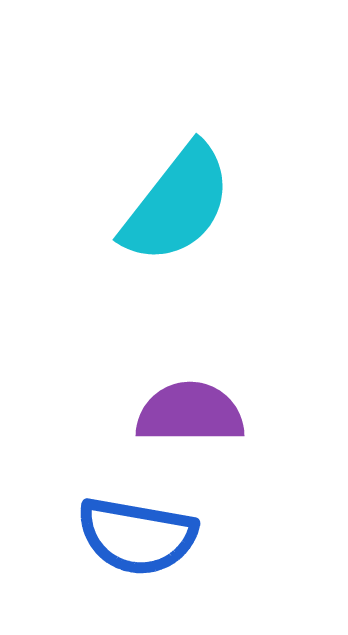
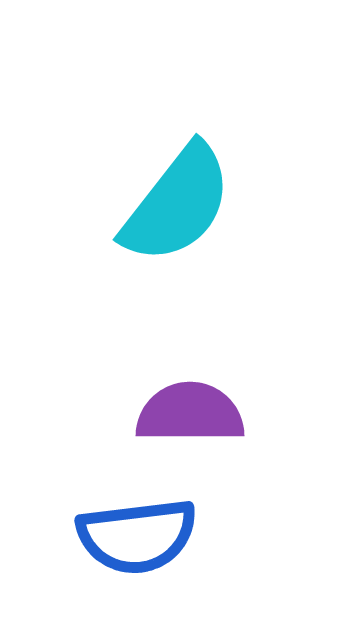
blue semicircle: rotated 17 degrees counterclockwise
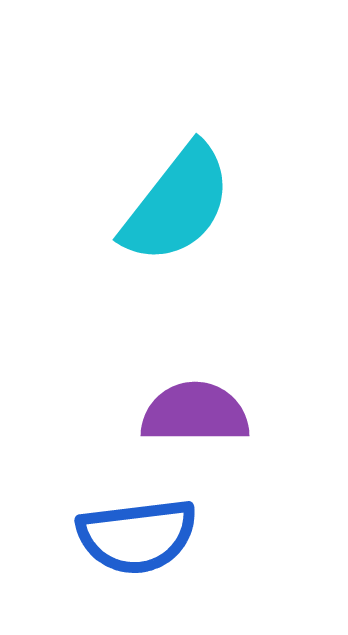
purple semicircle: moved 5 px right
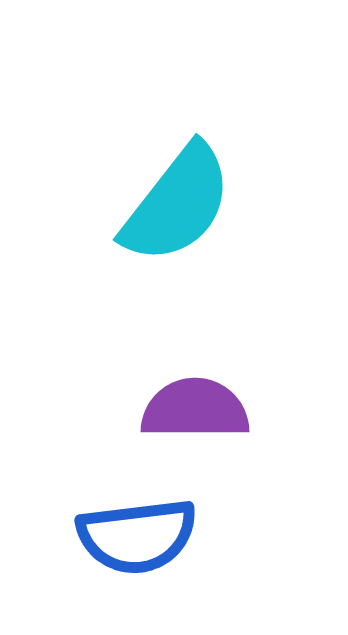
purple semicircle: moved 4 px up
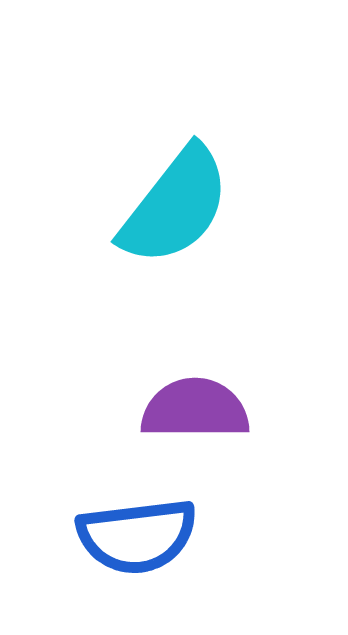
cyan semicircle: moved 2 px left, 2 px down
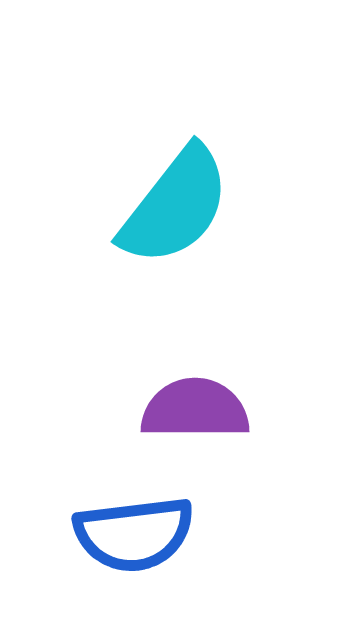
blue semicircle: moved 3 px left, 2 px up
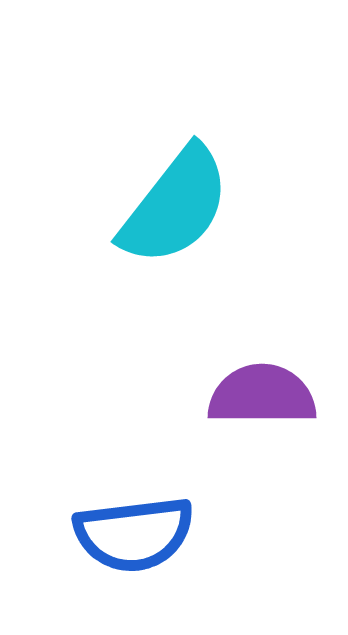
purple semicircle: moved 67 px right, 14 px up
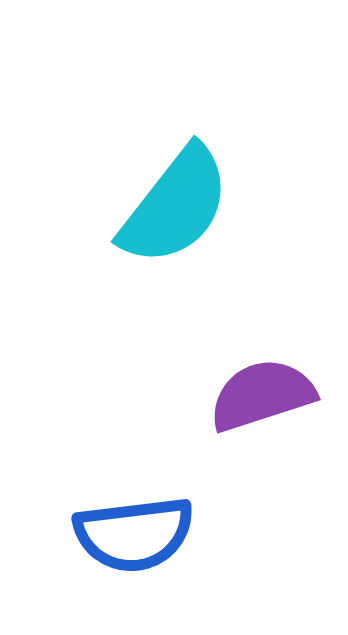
purple semicircle: rotated 18 degrees counterclockwise
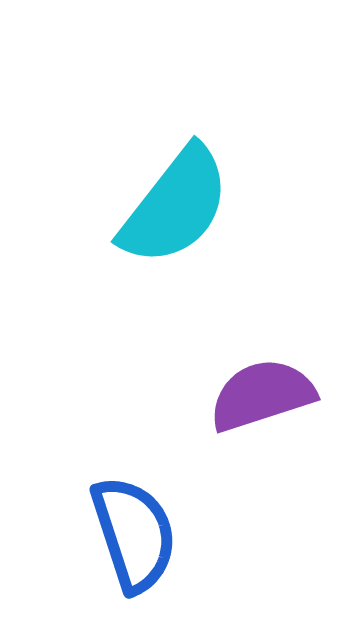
blue semicircle: rotated 101 degrees counterclockwise
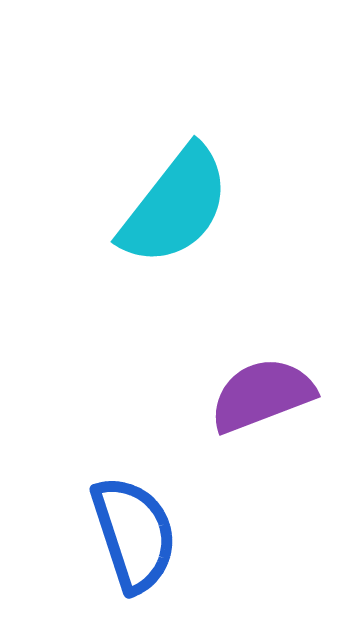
purple semicircle: rotated 3 degrees counterclockwise
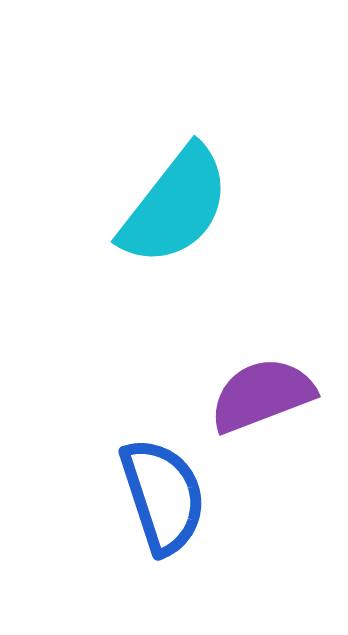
blue semicircle: moved 29 px right, 38 px up
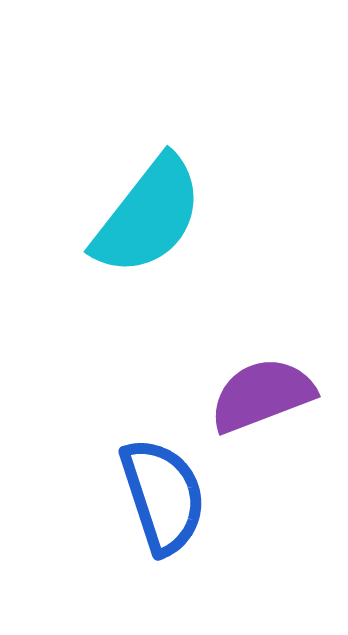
cyan semicircle: moved 27 px left, 10 px down
